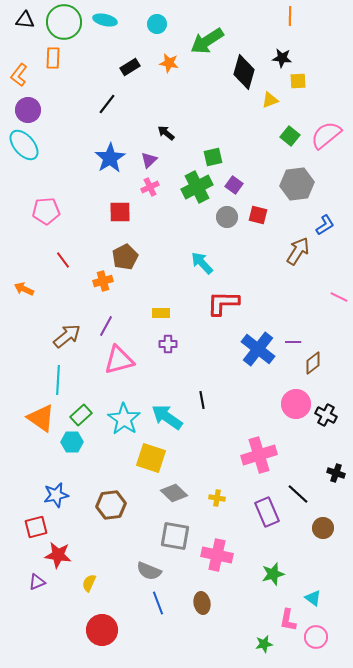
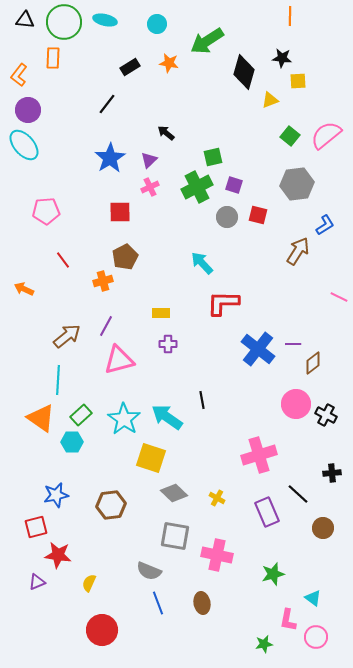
purple square at (234, 185): rotated 18 degrees counterclockwise
purple line at (293, 342): moved 2 px down
black cross at (336, 473): moved 4 px left; rotated 24 degrees counterclockwise
yellow cross at (217, 498): rotated 21 degrees clockwise
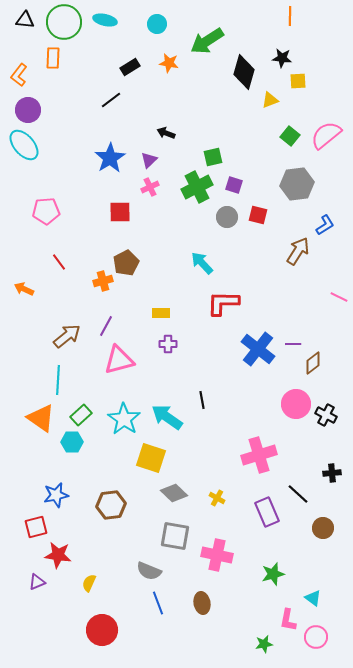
black line at (107, 104): moved 4 px right, 4 px up; rotated 15 degrees clockwise
black arrow at (166, 133): rotated 18 degrees counterclockwise
brown pentagon at (125, 257): moved 1 px right, 6 px down
red line at (63, 260): moved 4 px left, 2 px down
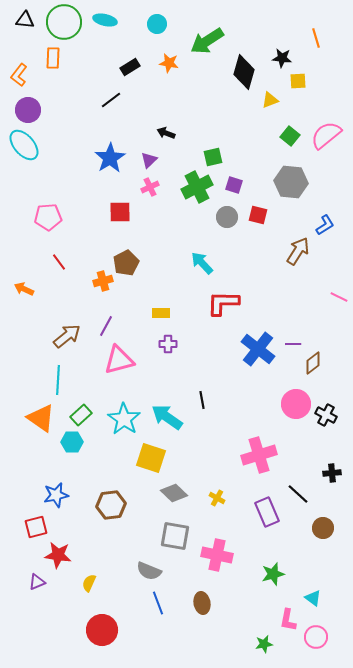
orange line at (290, 16): moved 26 px right, 22 px down; rotated 18 degrees counterclockwise
gray hexagon at (297, 184): moved 6 px left, 2 px up; rotated 12 degrees clockwise
pink pentagon at (46, 211): moved 2 px right, 6 px down
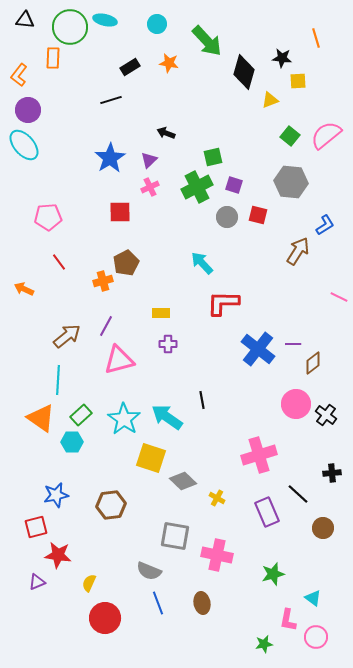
green circle at (64, 22): moved 6 px right, 5 px down
green arrow at (207, 41): rotated 100 degrees counterclockwise
black line at (111, 100): rotated 20 degrees clockwise
black cross at (326, 415): rotated 10 degrees clockwise
gray diamond at (174, 493): moved 9 px right, 12 px up
red circle at (102, 630): moved 3 px right, 12 px up
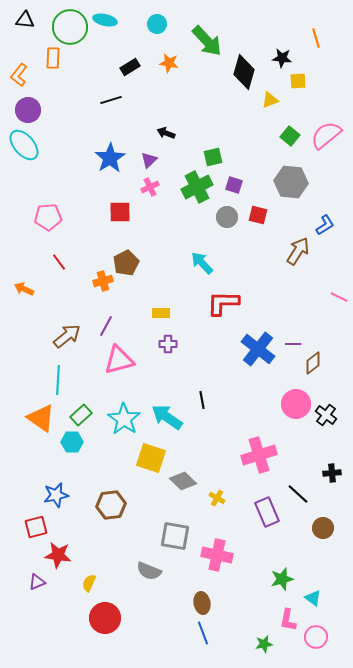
green star at (273, 574): moved 9 px right, 5 px down
blue line at (158, 603): moved 45 px right, 30 px down
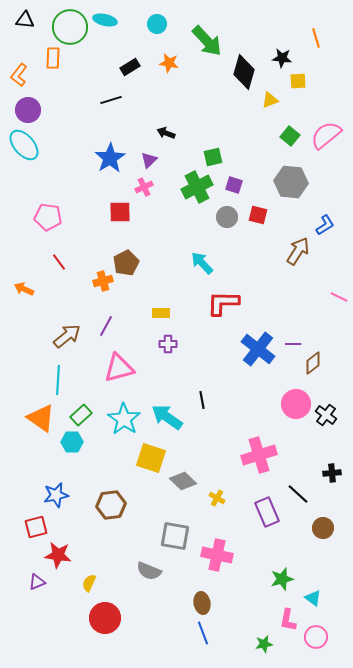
pink cross at (150, 187): moved 6 px left
pink pentagon at (48, 217): rotated 12 degrees clockwise
pink triangle at (119, 360): moved 8 px down
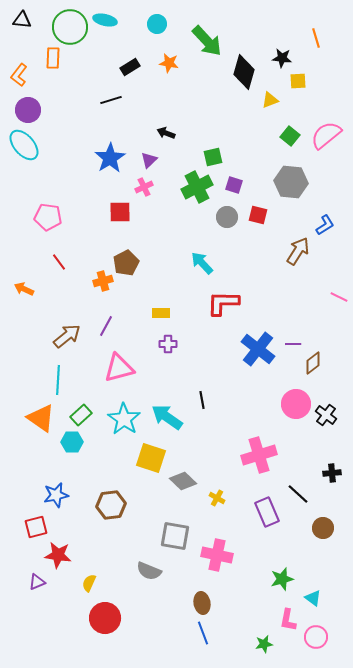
black triangle at (25, 20): moved 3 px left
